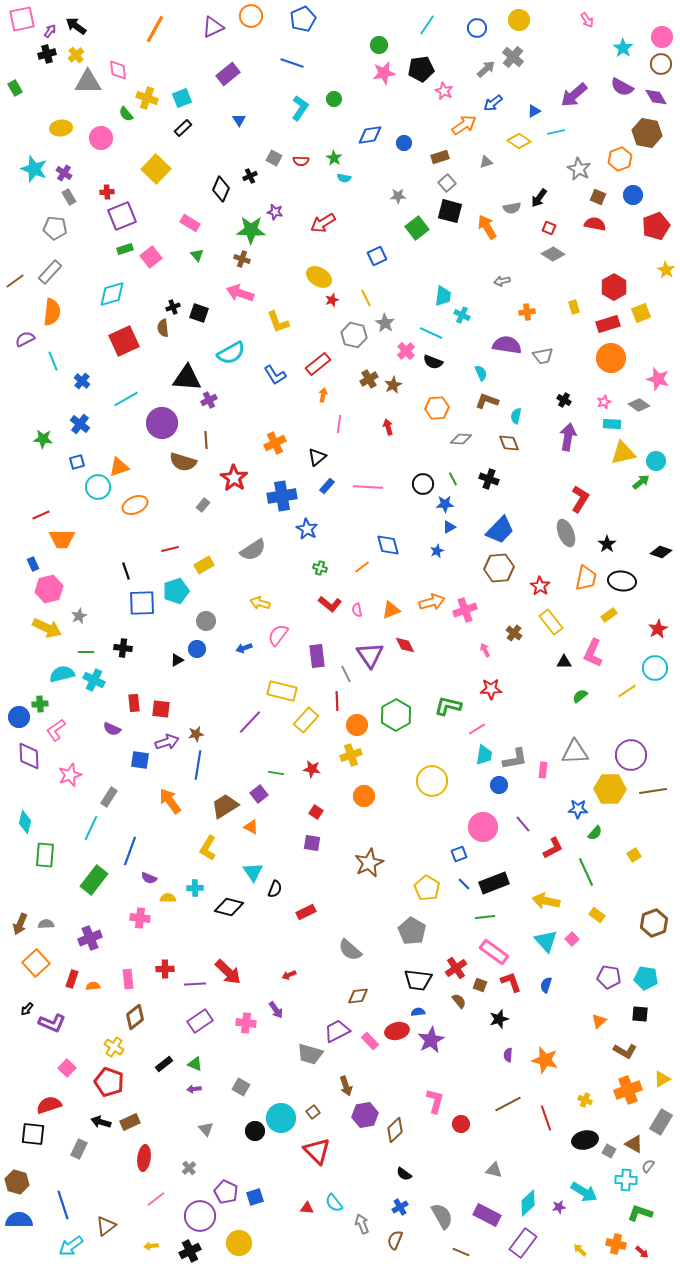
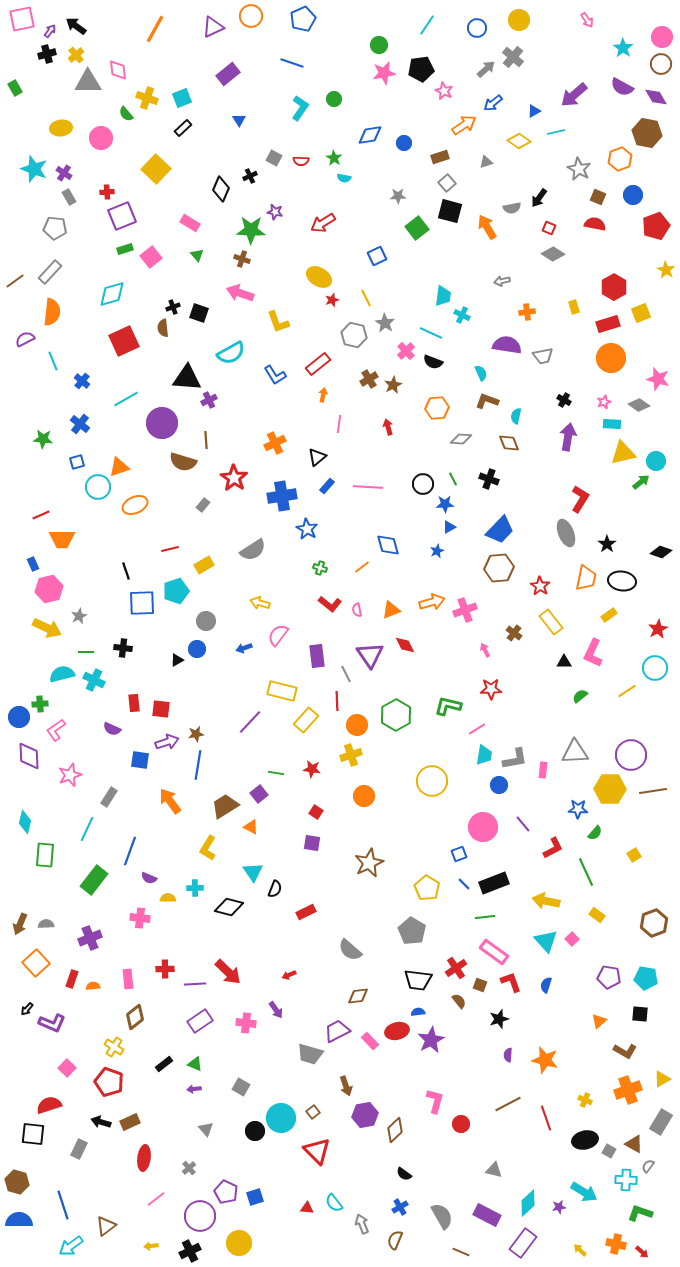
cyan line at (91, 828): moved 4 px left, 1 px down
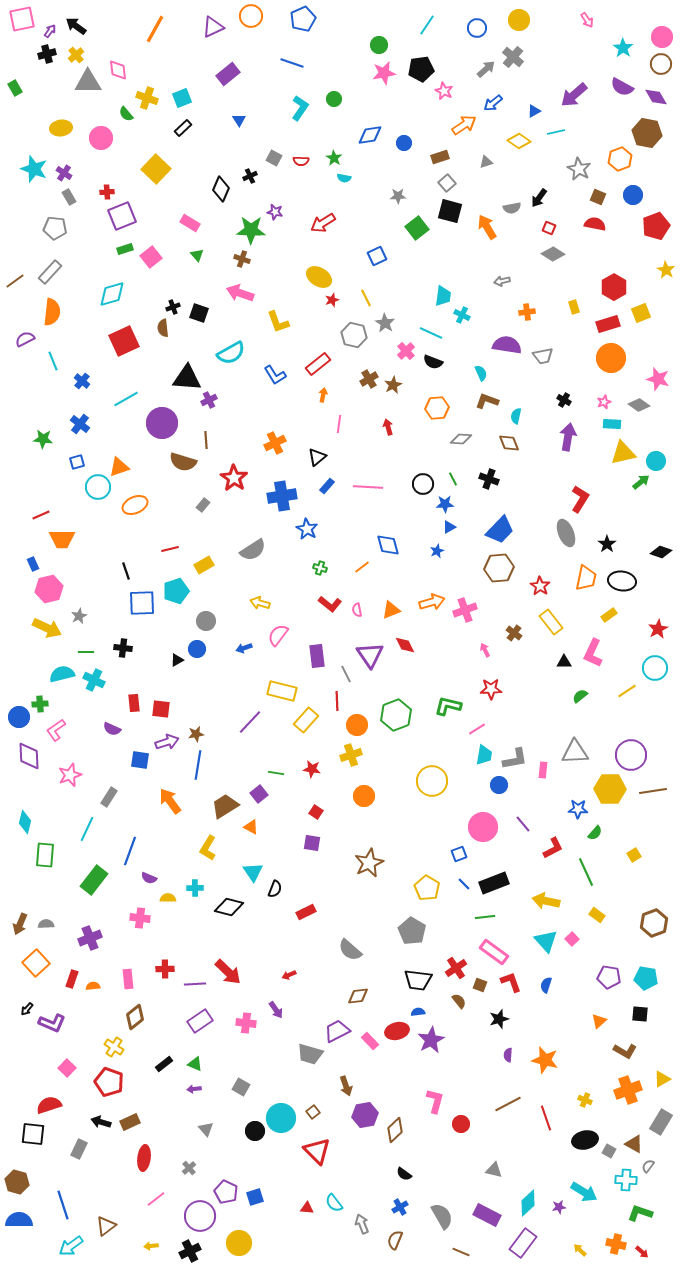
green hexagon at (396, 715): rotated 8 degrees clockwise
